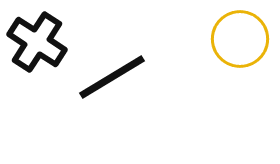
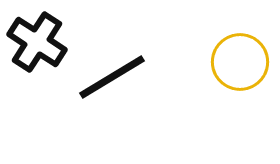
yellow circle: moved 23 px down
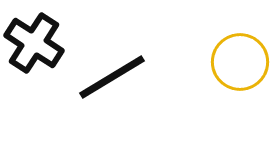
black cross: moved 3 px left, 1 px down
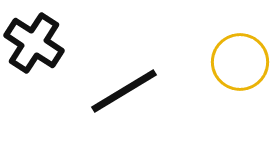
black line: moved 12 px right, 14 px down
